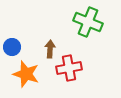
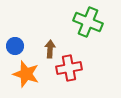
blue circle: moved 3 px right, 1 px up
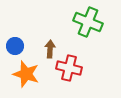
red cross: rotated 25 degrees clockwise
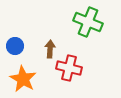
orange star: moved 3 px left, 5 px down; rotated 12 degrees clockwise
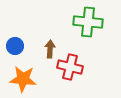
green cross: rotated 16 degrees counterclockwise
red cross: moved 1 px right, 1 px up
orange star: rotated 24 degrees counterclockwise
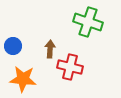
green cross: rotated 12 degrees clockwise
blue circle: moved 2 px left
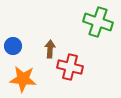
green cross: moved 10 px right
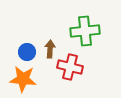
green cross: moved 13 px left, 9 px down; rotated 24 degrees counterclockwise
blue circle: moved 14 px right, 6 px down
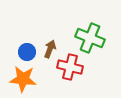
green cross: moved 5 px right, 7 px down; rotated 28 degrees clockwise
brown arrow: rotated 18 degrees clockwise
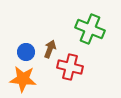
green cross: moved 9 px up
blue circle: moved 1 px left
